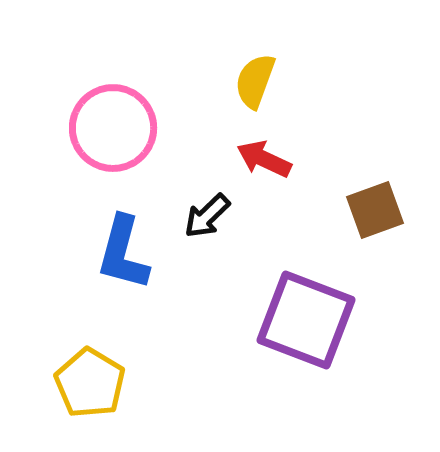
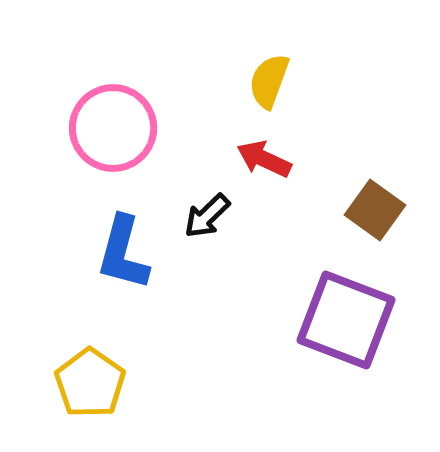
yellow semicircle: moved 14 px right
brown square: rotated 34 degrees counterclockwise
purple square: moved 40 px right
yellow pentagon: rotated 4 degrees clockwise
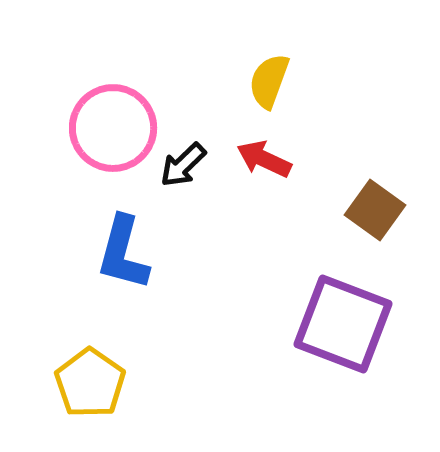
black arrow: moved 24 px left, 51 px up
purple square: moved 3 px left, 4 px down
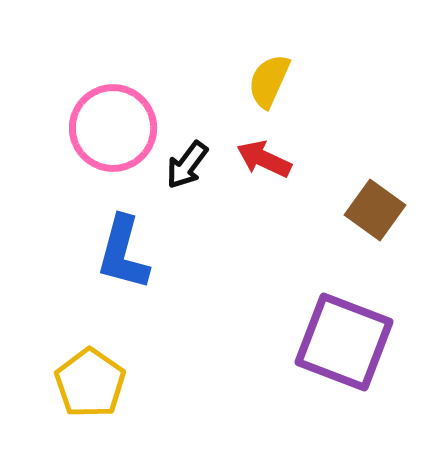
yellow semicircle: rotated 4 degrees clockwise
black arrow: moved 4 px right; rotated 9 degrees counterclockwise
purple square: moved 1 px right, 18 px down
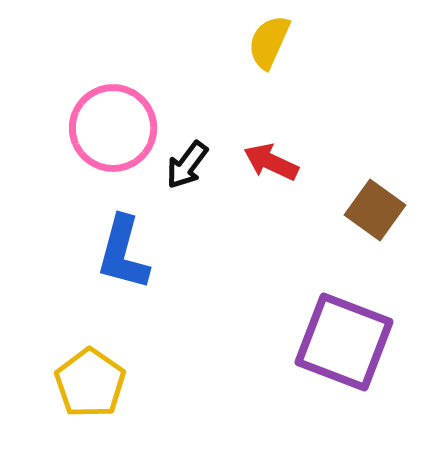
yellow semicircle: moved 39 px up
red arrow: moved 7 px right, 3 px down
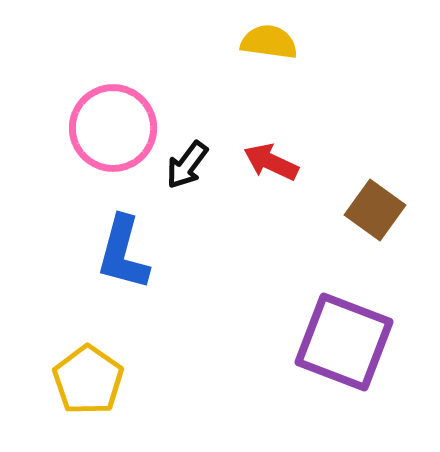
yellow semicircle: rotated 74 degrees clockwise
yellow pentagon: moved 2 px left, 3 px up
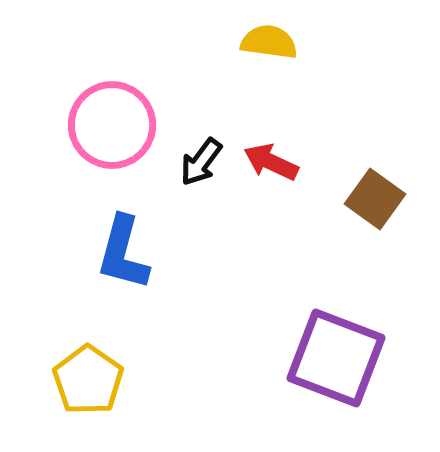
pink circle: moved 1 px left, 3 px up
black arrow: moved 14 px right, 3 px up
brown square: moved 11 px up
purple square: moved 8 px left, 16 px down
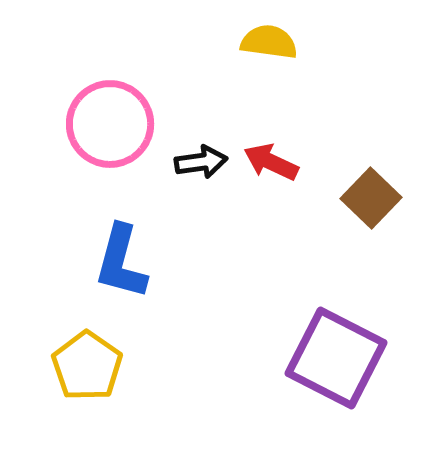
pink circle: moved 2 px left, 1 px up
black arrow: rotated 135 degrees counterclockwise
brown square: moved 4 px left, 1 px up; rotated 8 degrees clockwise
blue L-shape: moved 2 px left, 9 px down
purple square: rotated 6 degrees clockwise
yellow pentagon: moved 1 px left, 14 px up
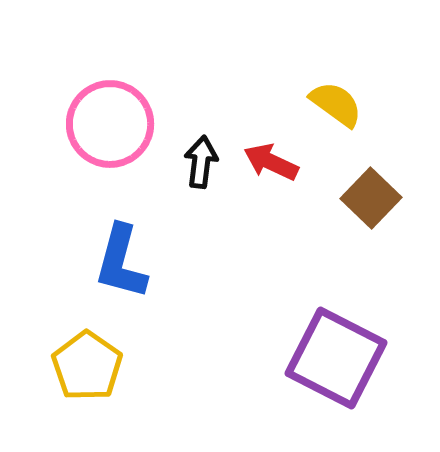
yellow semicircle: moved 67 px right, 62 px down; rotated 28 degrees clockwise
black arrow: rotated 75 degrees counterclockwise
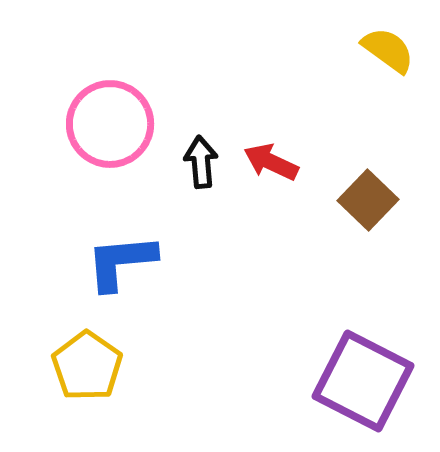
yellow semicircle: moved 52 px right, 54 px up
black arrow: rotated 12 degrees counterclockwise
brown square: moved 3 px left, 2 px down
blue L-shape: rotated 70 degrees clockwise
purple square: moved 27 px right, 23 px down
